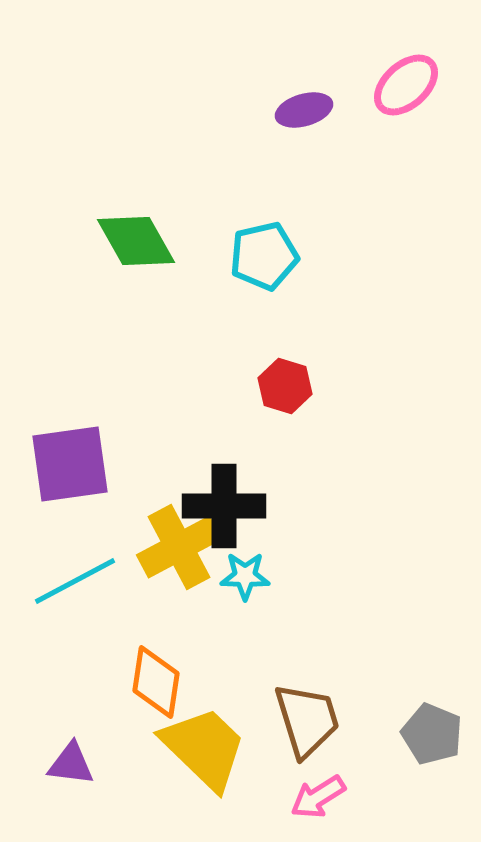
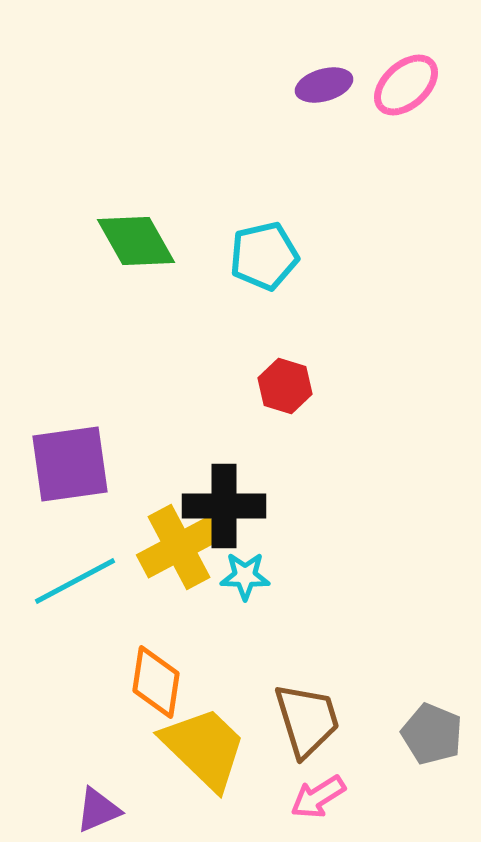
purple ellipse: moved 20 px right, 25 px up
purple triangle: moved 27 px right, 46 px down; rotated 30 degrees counterclockwise
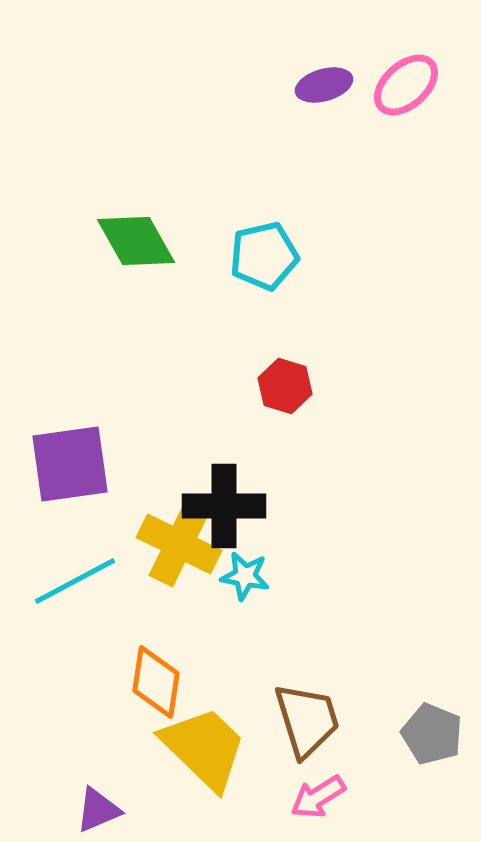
yellow cross: moved 3 px up; rotated 36 degrees counterclockwise
cyan star: rotated 9 degrees clockwise
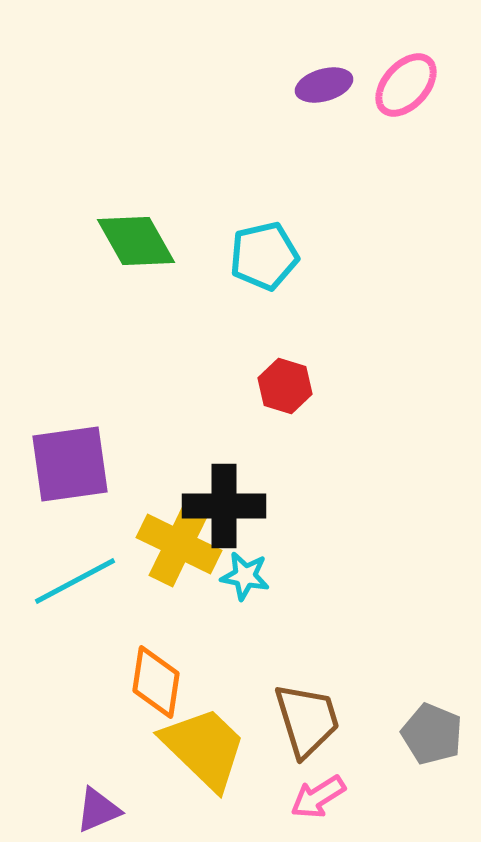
pink ellipse: rotated 6 degrees counterclockwise
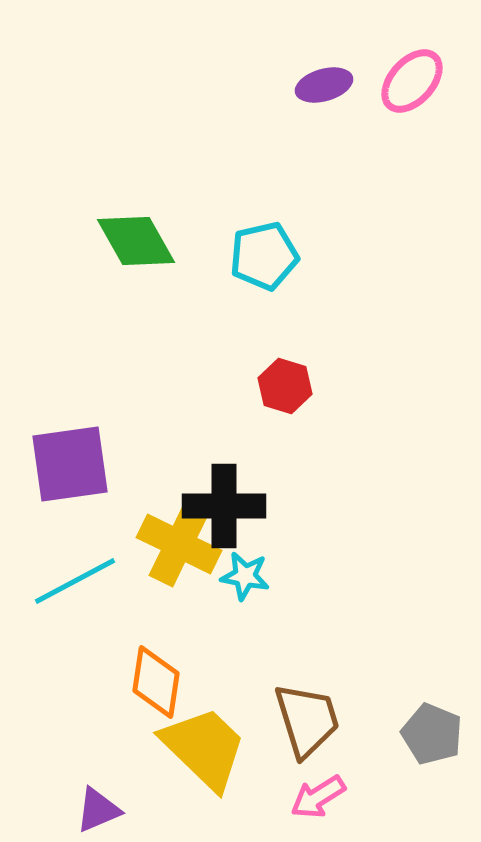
pink ellipse: moved 6 px right, 4 px up
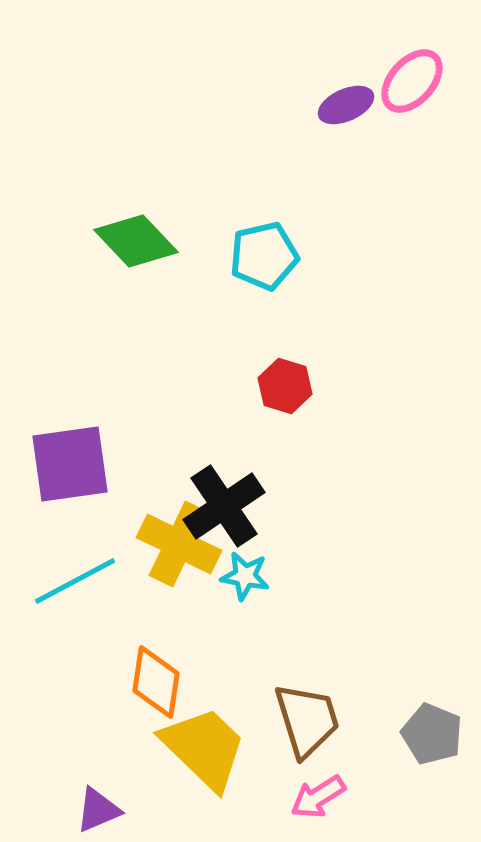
purple ellipse: moved 22 px right, 20 px down; rotated 8 degrees counterclockwise
green diamond: rotated 14 degrees counterclockwise
black cross: rotated 34 degrees counterclockwise
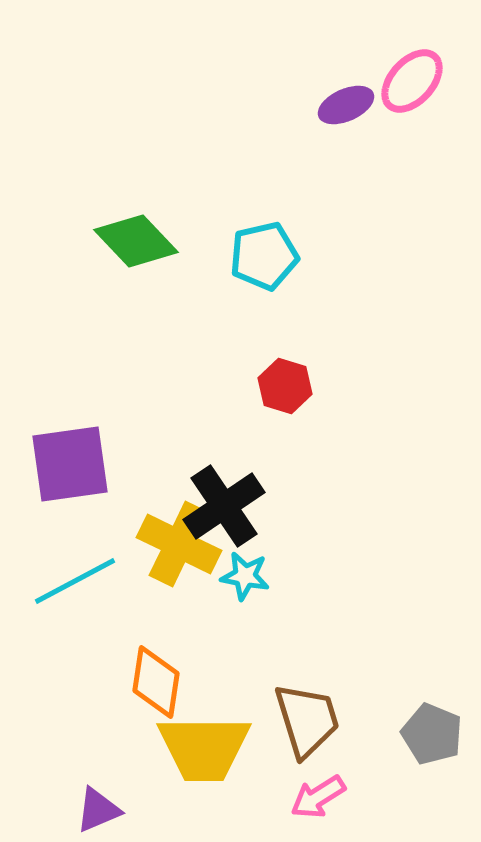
yellow trapezoid: rotated 136 degrees clockwise
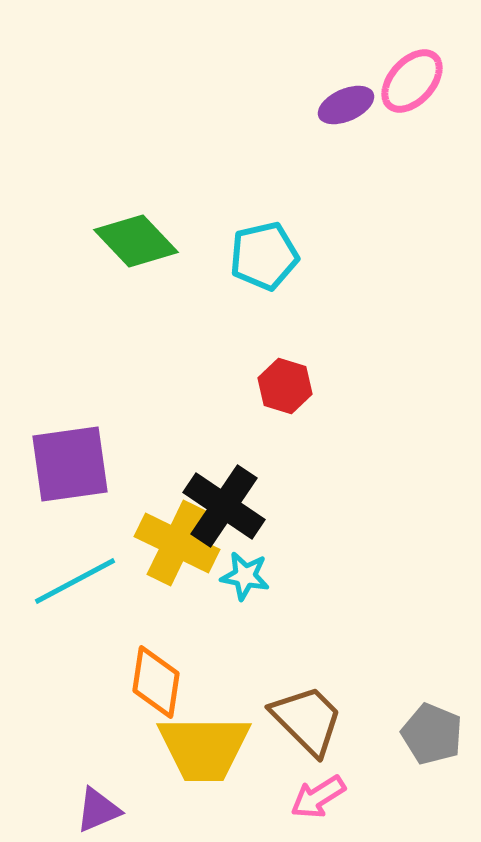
black cross: rotated 22 degrees counterclockwise
yellow cross: moved 2 px left, 1 px up
brown trapezoid: rotated 28 degrees counterclockwise
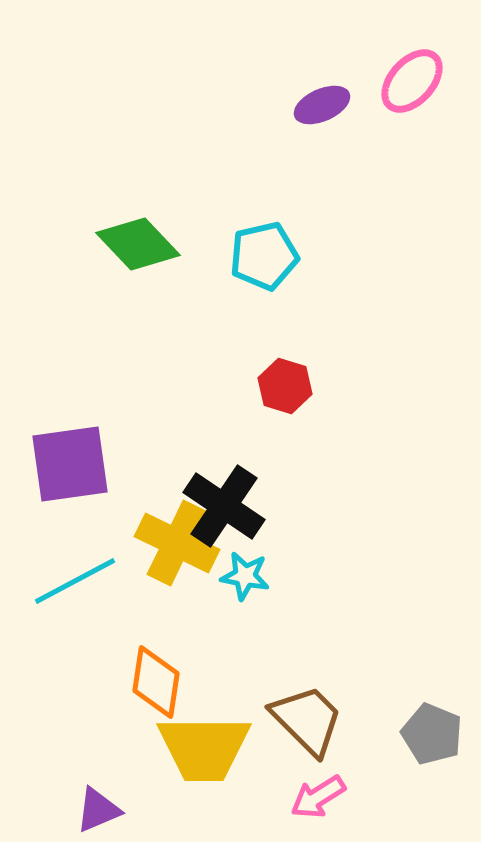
purple ellipse: moved 24 px left
green diamond: moved 2 px right, 3 px down
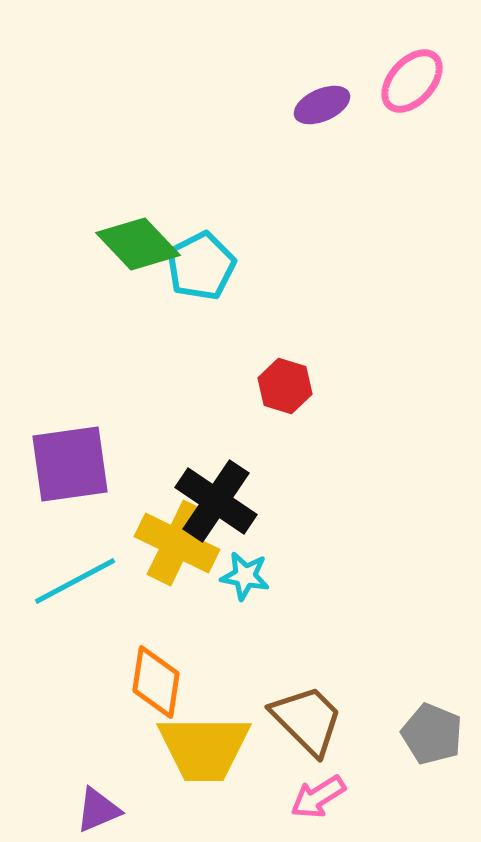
cyan pentagon: moved 63 px left, 10 px down; rotated 14 degrees counterclockwise
black cross: moved 8 px left, 5 px up
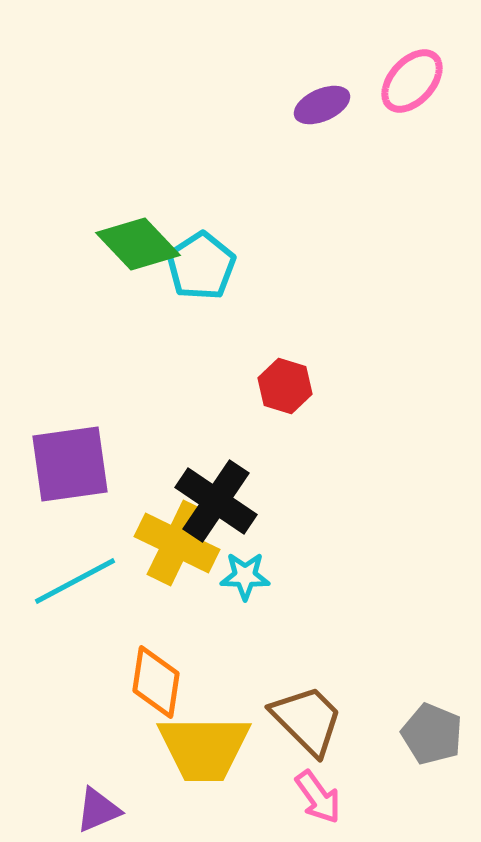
cyan pentagon: rotated 6 degrees counterclockwise
cyan star: rotated 9 degrees counterclockwise
pink arrow: rotated 94 degrees counterclockwise
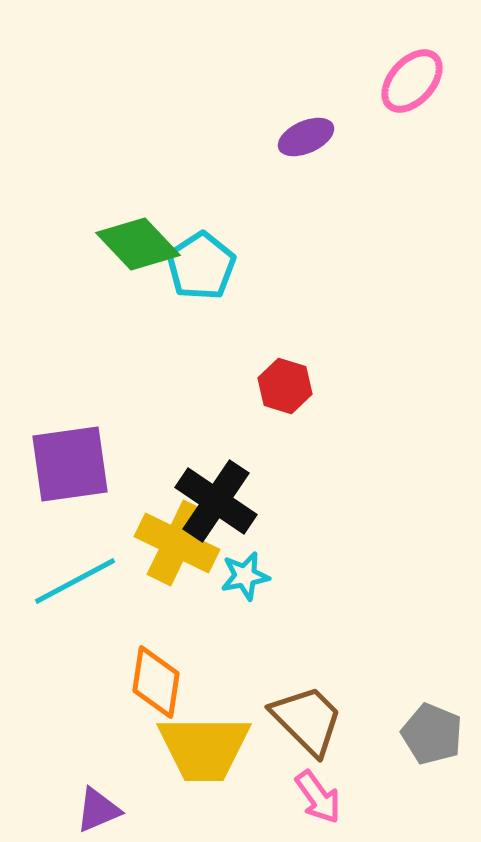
purple ellipse: moved 16 px left, 32 px down
cyan star: rotated 12 degrees counterclockwise
